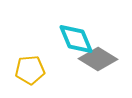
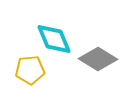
cyan diamond: moved 22 px left
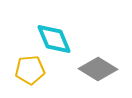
gray diamond: moved 10 px down
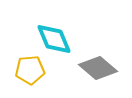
gray diamond: moved 1 px up; rotated 9 degrees clockwise
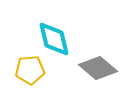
cyan diamond: rotated 9 degrees clockwise
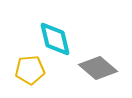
cyan diamond: moved 1 px right
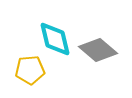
gray diamond: moved 18 px up
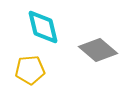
cyan diamond: moved 12 px left, 12 px up
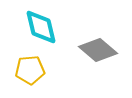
cyan diamond: moved 2 px left
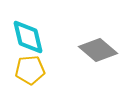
cyan diamond: moved 13 px left, 10 px down
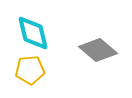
cyan diamond: moved 5 px right, 4 px up
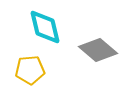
cyan diamond: moved 12 px right, 6 px up
